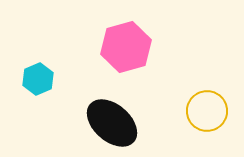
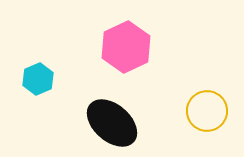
pink hexagon: rotated 9 degrees counterclockwise
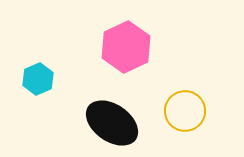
yellow circle: moved 22 px left
black ellipse: rotated 6 degrees counterclockwise
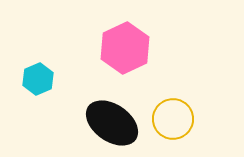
pink hexagon: moved 1 px left, 1 px down
yellow circle: moved 12 px left, 8 px down
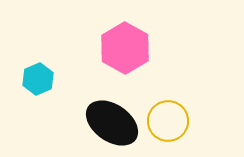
pink hexagon: rotated 6 degrees counterclockwise
yellow circle: moved 5 px left, 2 px down
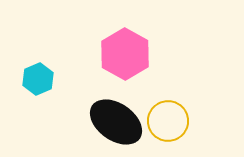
pink hexagon: moved 6 px down
black ellipse: moved 4 px right, 1 px up
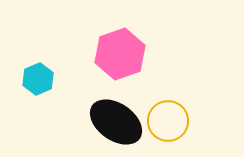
pink hexagon: moved 5 px left; rotated 12 degrees clockwise
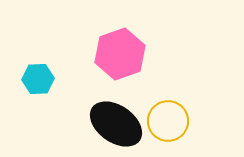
cyan hexagon: rotated 20 degrees clockwise
black ellipse: moved 2 px down
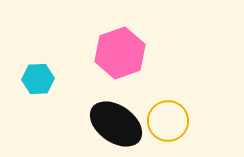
pink hexagon: moved 1 px up
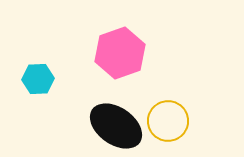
black ellipse: moved 2 px down
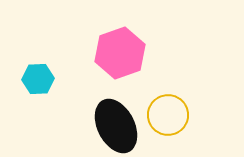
yellow circle: moved 6 px up
black ellipse: rotated 28 degrees clockwise
